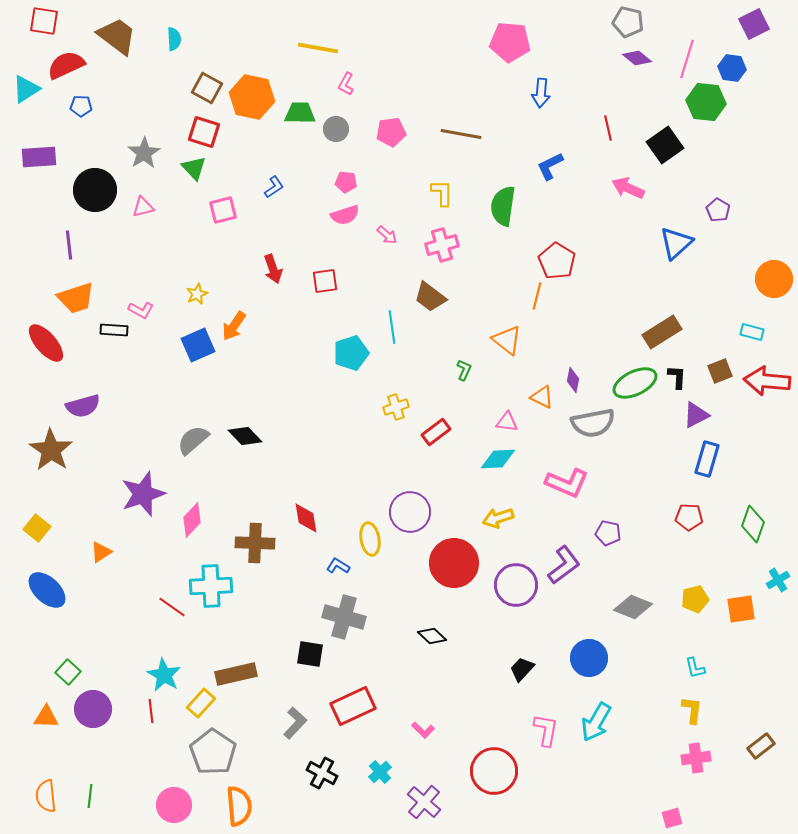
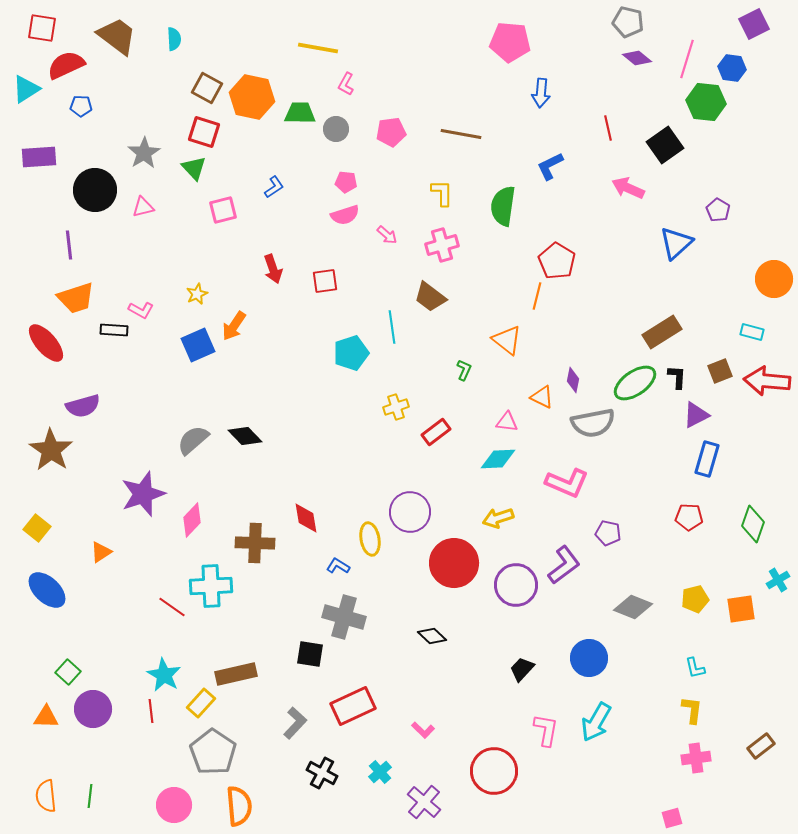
red square at (44, 21): moved 2 px left, 7 px down
green ellipse at (635, 383): rotated 9 degrees counterclockwise
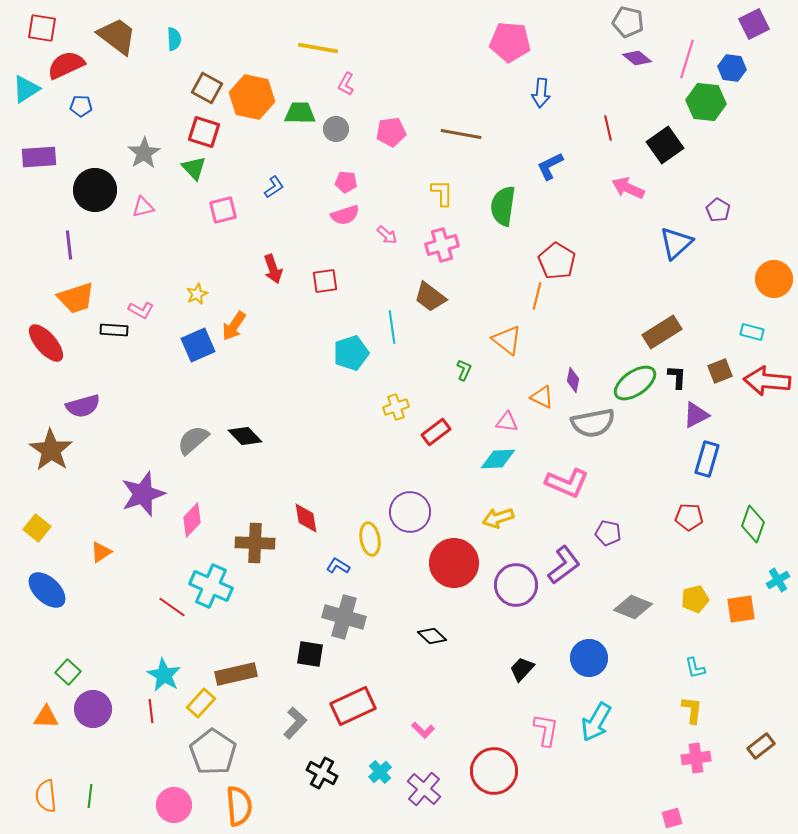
cyan cross at (211, 586): rotated 27 degrees clockwise
purple cross at (424, 802): moved 13 px up
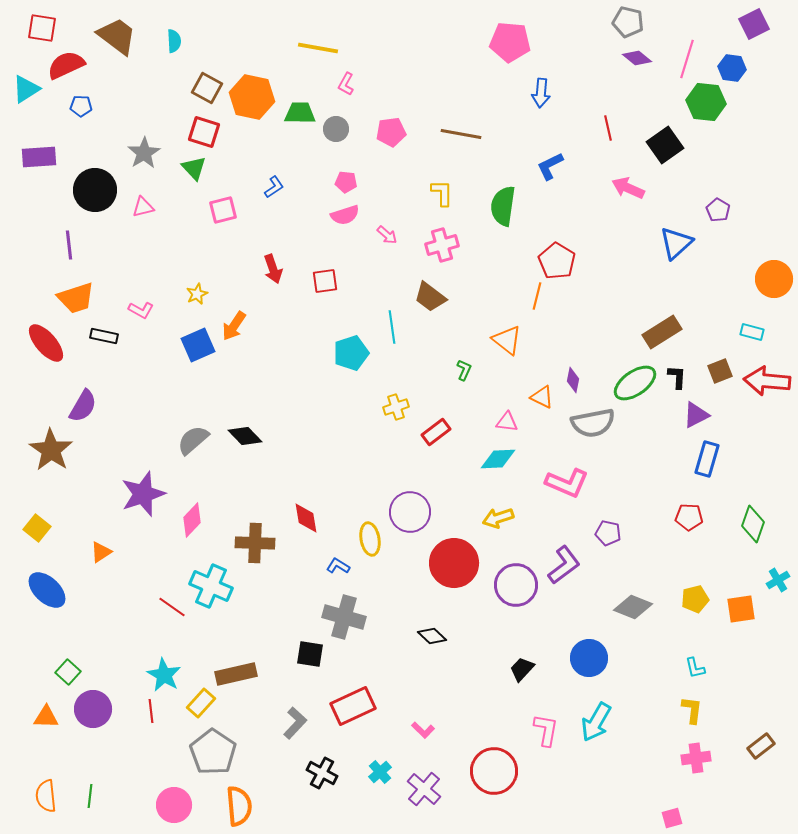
cyan semicircle at (174, 39): moved 2 px down
black rectangle at (114, 330): moved 10 px left, 6 px down; rotated 8 degrees clockwise
purple semicircle at (83, 406): rotated 44 degrees counterclockwise
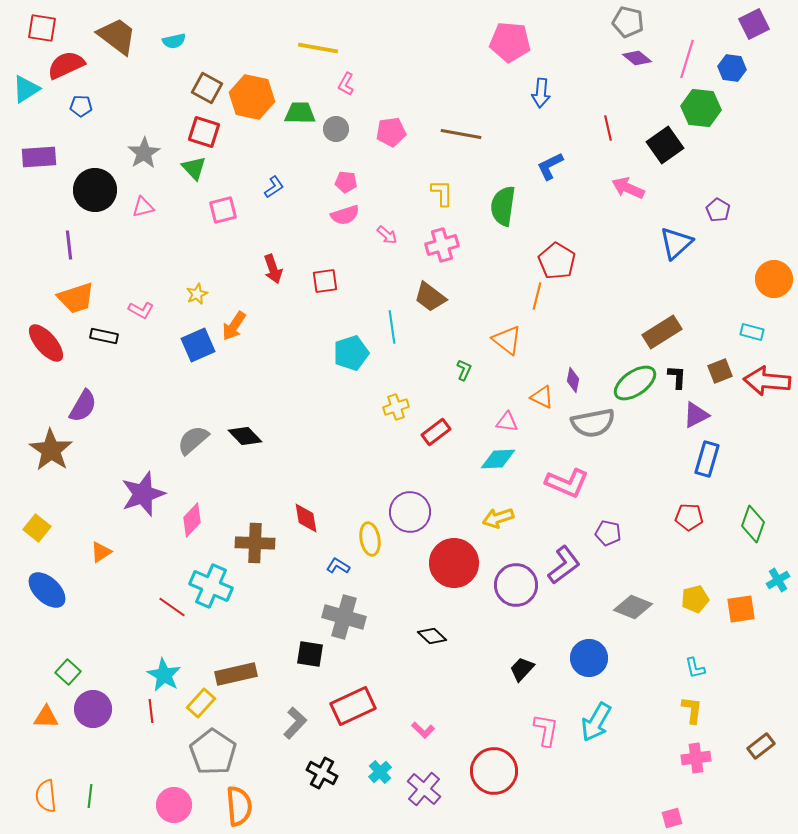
cyan semicircle at (174, 41): rotated 80 degrees clockwise
green hexagon at (706, 102): moved 5 px left, 6 px down
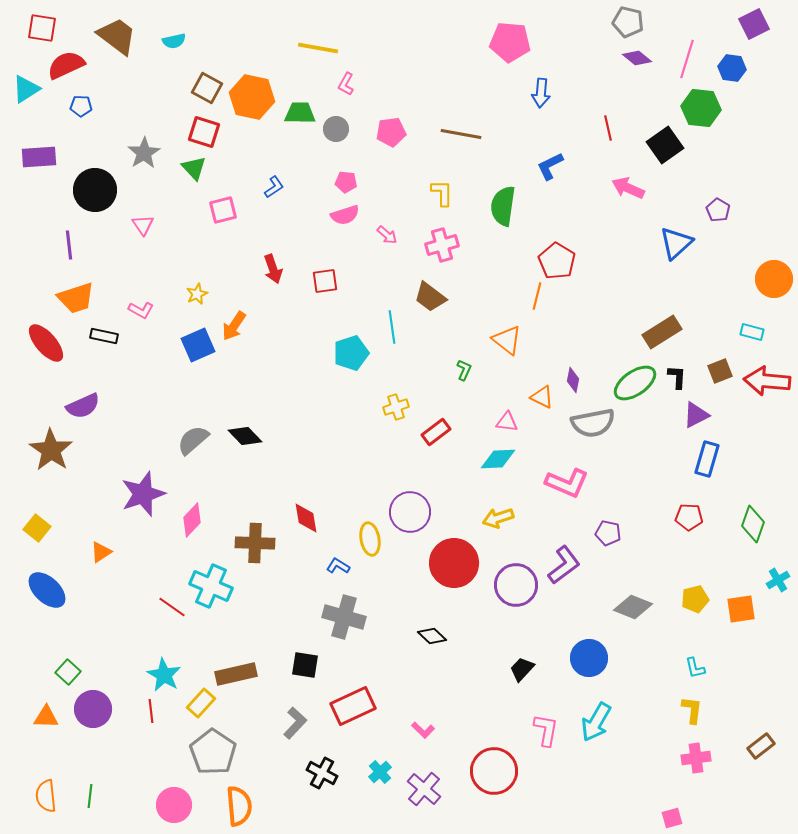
pink triangle at (143, 207): moved 18 px down; rotated 50 degrees counterclockwise
purple semicircle at (83, 406): rotated 36 degrees clockwise
black square at (310, 654): moved 5 px left, 11 px down
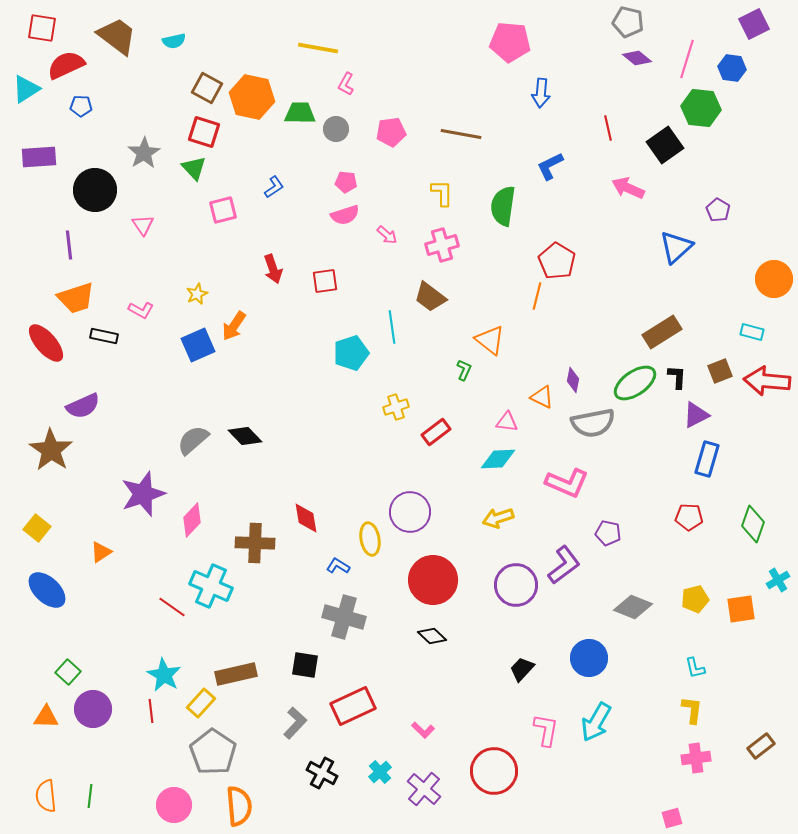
blue triangle at (676, 243): moved 4 px down
orange triangle at (507, 340): moved 17 px left
red circle at (454, 563): moved 21 px left, 17 px down
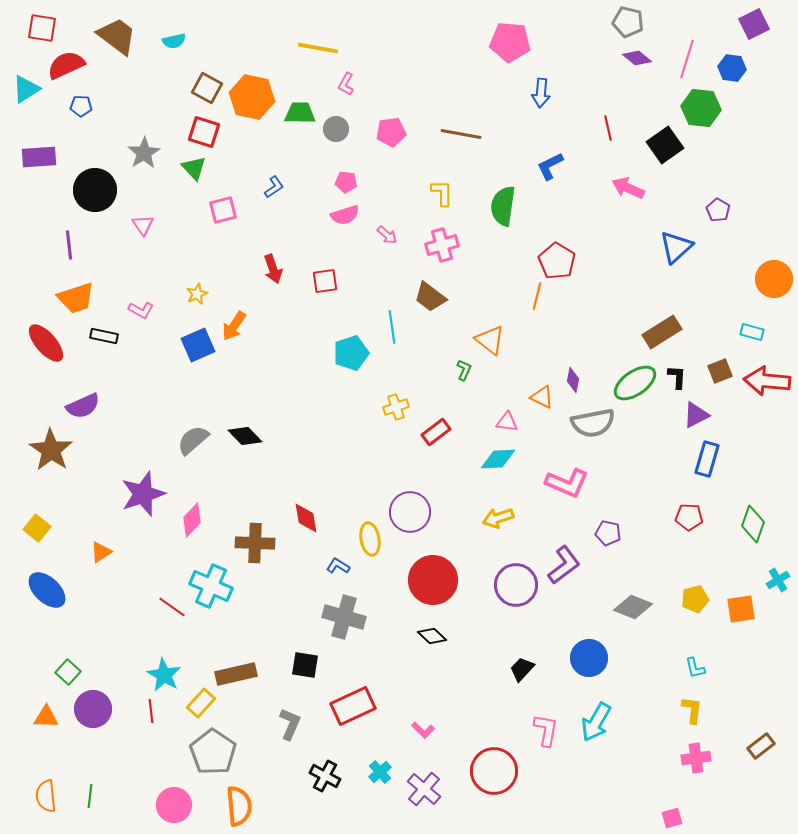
gray L-shape at (295, 723): moved 5 px left, 1 px down; rotated 20 degrees counterclockwise
black cross at (322, 773): moved 3 px right, 3 px down
